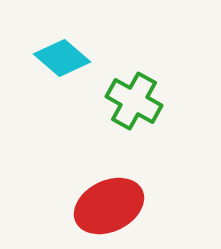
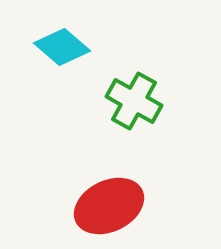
cyan diamond: moved 11 px up
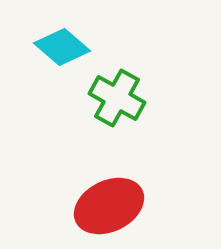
green cross: moved 17 px left, 3 px up
